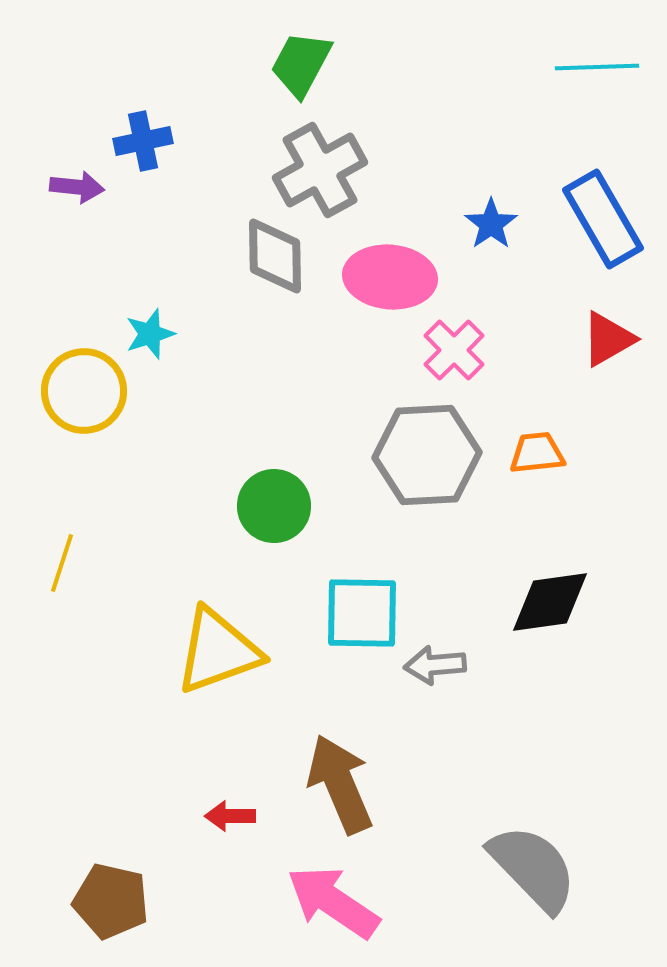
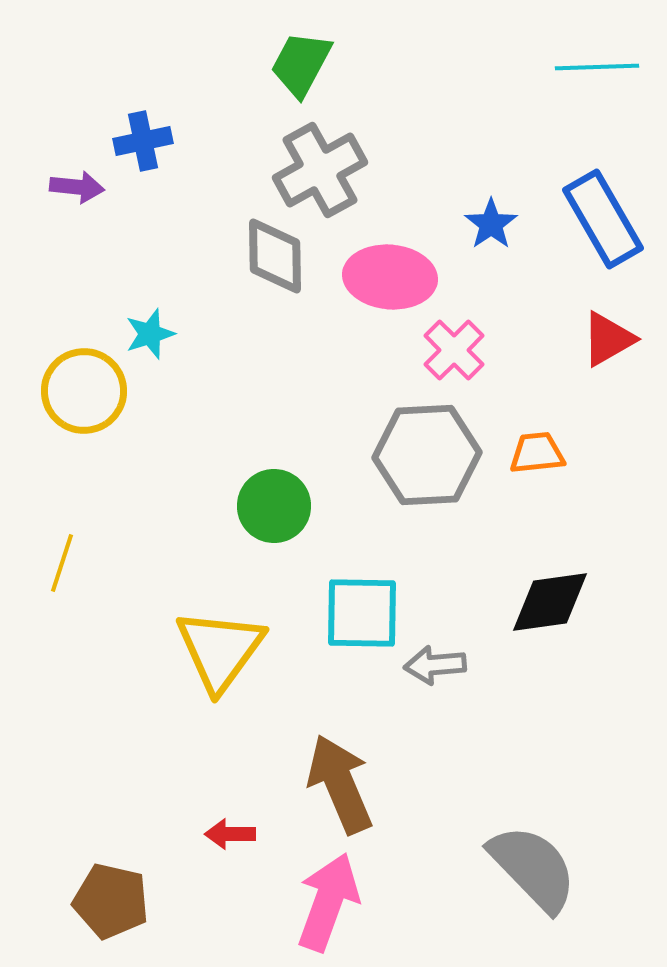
yellow triangle: moved 2 px right, 1 px up; rotated 34 degrees counterclockwise
red arrow: moved 18 px down
pink arrow: moved 5 px left; rotated 76 degrees clockwise
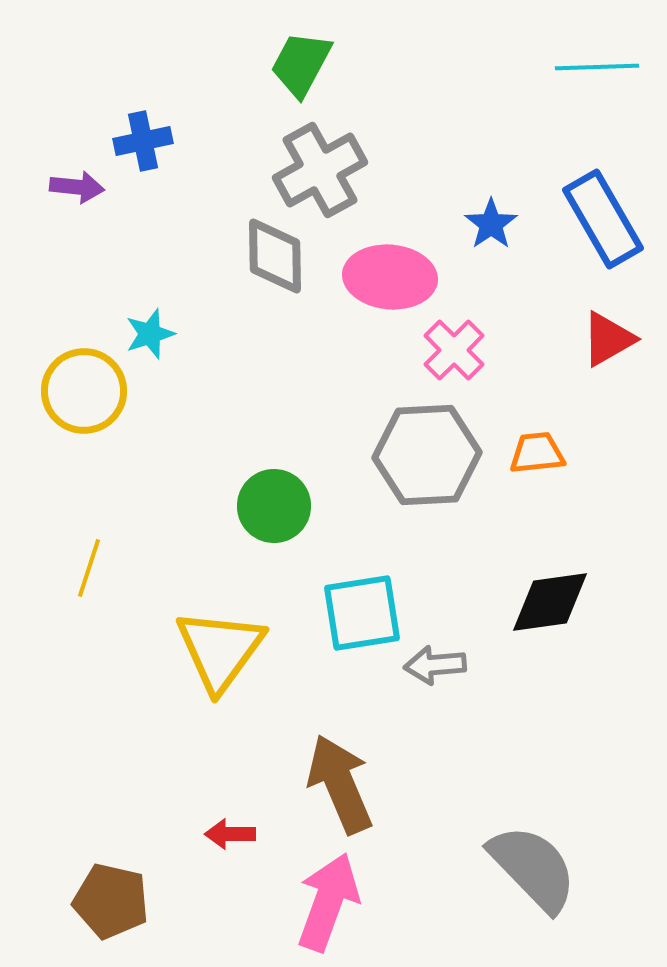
yellow line: moved 27 px right, 5 px down
cyan square: rotated 10 degrees counterclockwise
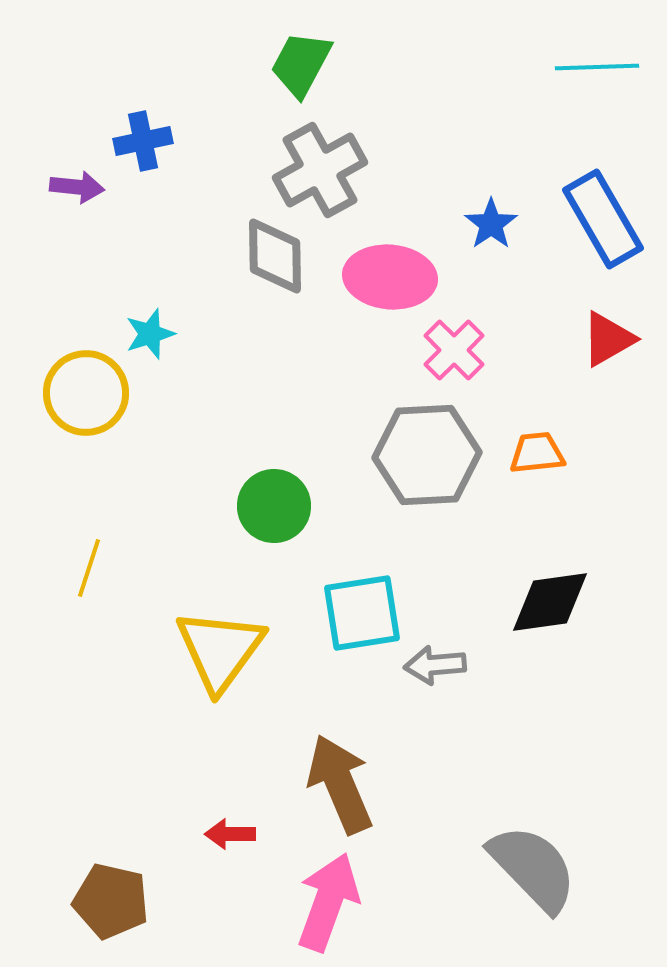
yellow circle: moved 2 px right, 2 px down
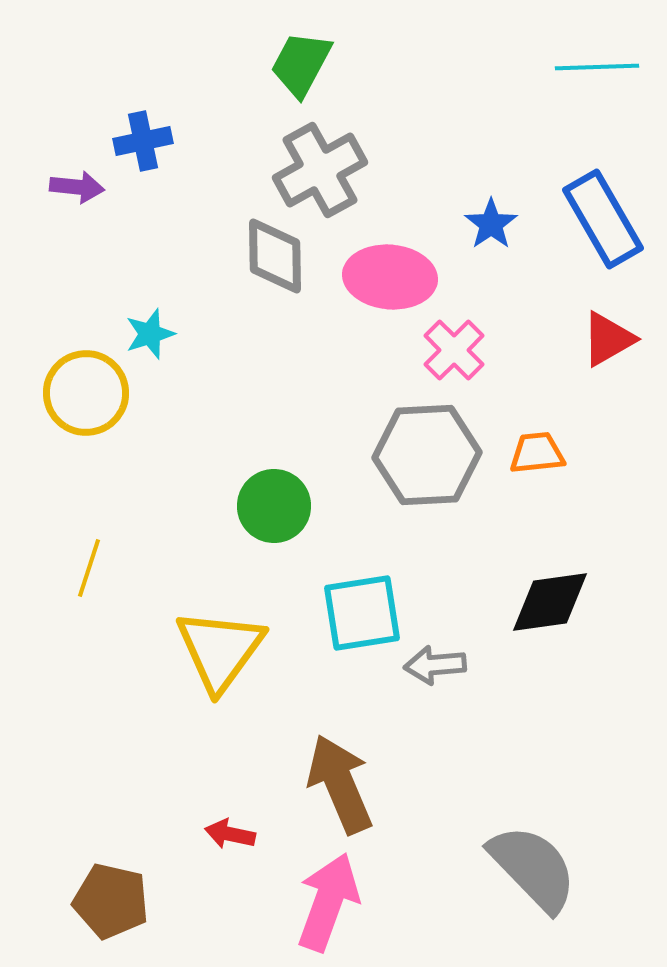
red arrow: rotated 12 degrees clockwise
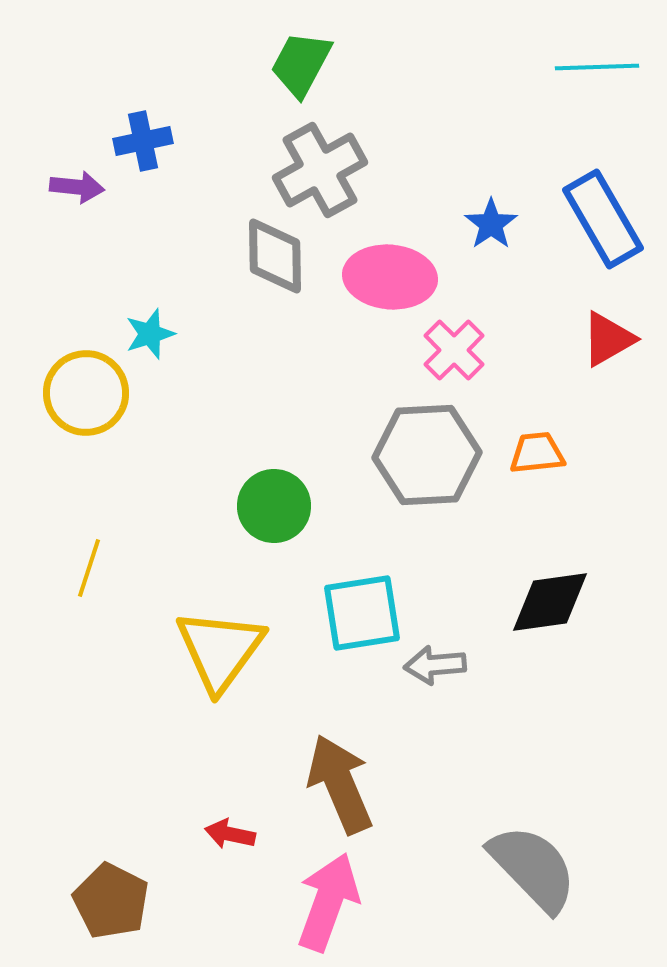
brown pentagon: rotated 14 degrees clockwise
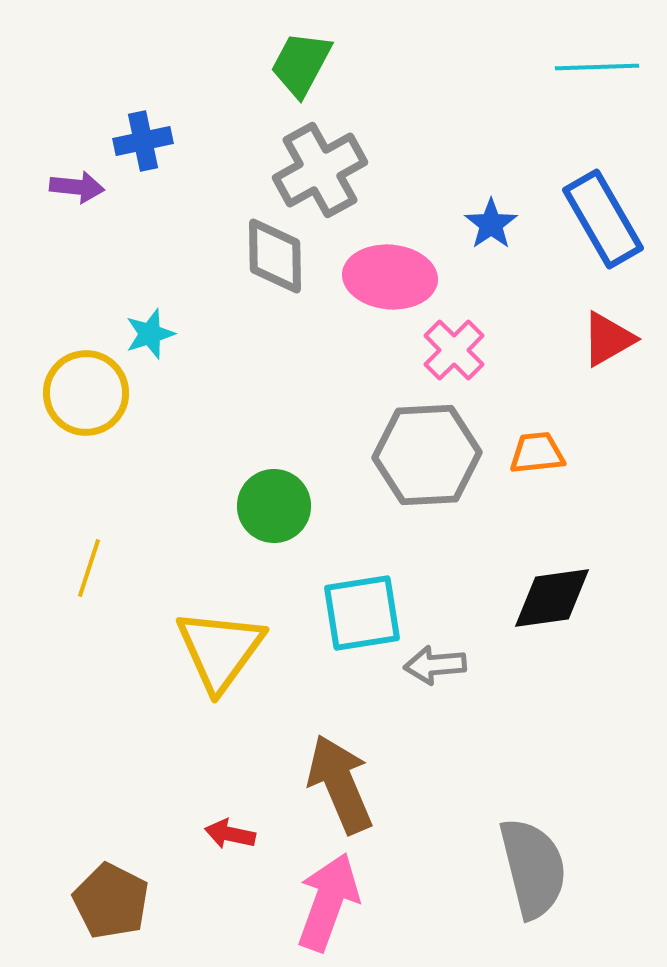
black diamond: moved 2 px right, 4 px up
gray semicircle: rotated 30 degrees clockwise
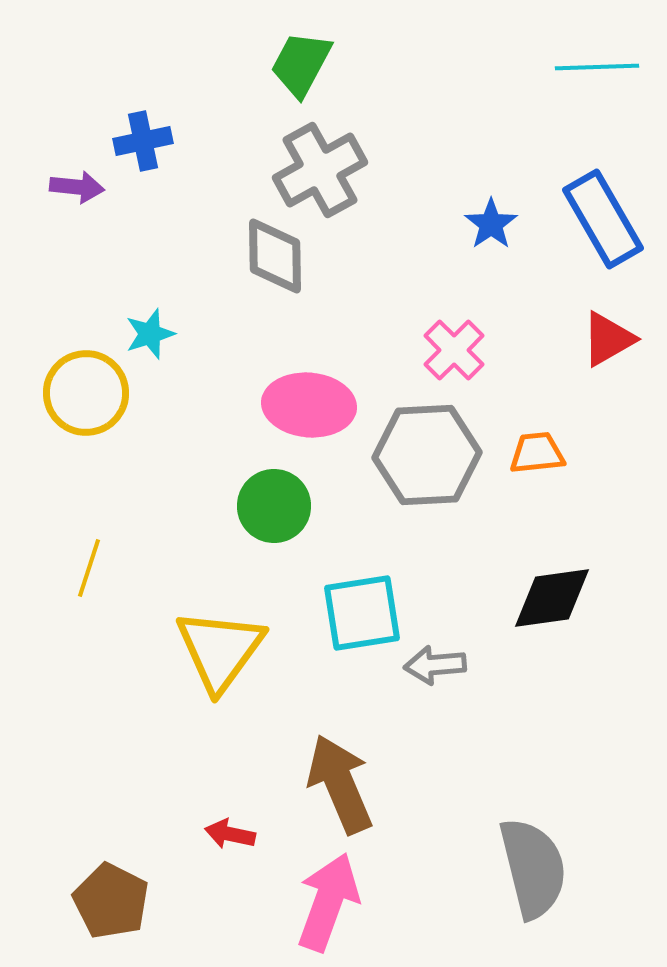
pink ellipse: moved 81 px left, 128 px down
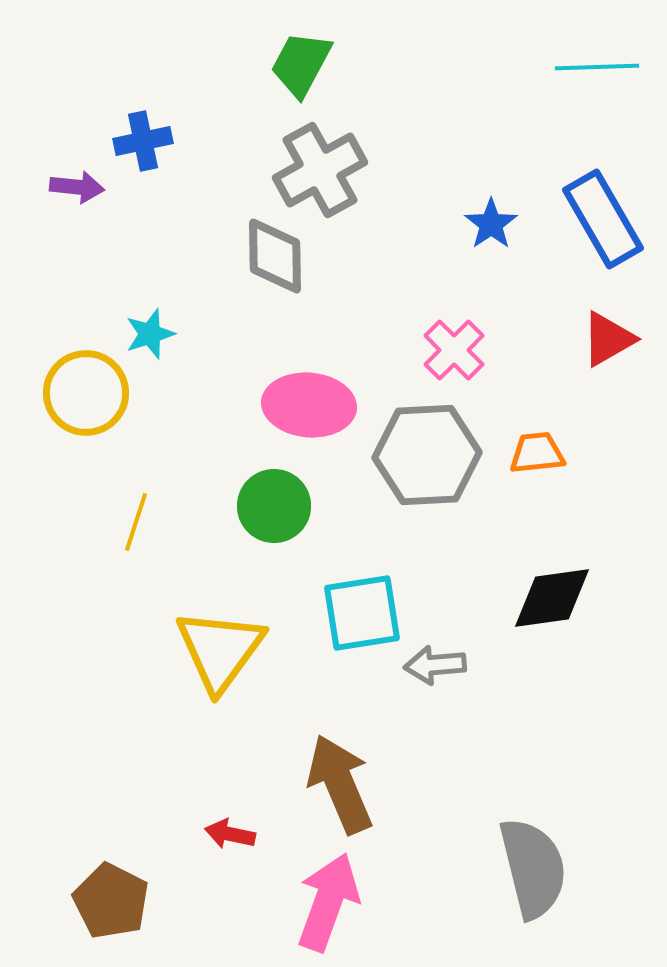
yellow line: moved 47 px right, 46 px up
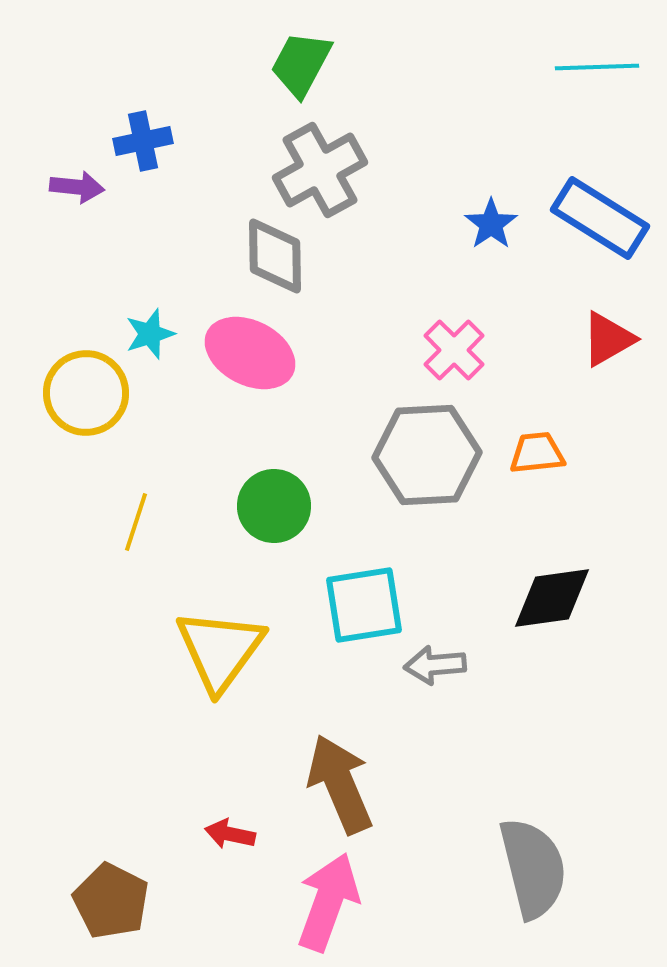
blue rectangle: moved 3 px left, 1 px up; rotated 28 degrees counterclockwise
pink ellipse: moved 59 px left, 52 px up; rotated 22 degrees clockwise
cyan square: moved 2 px right, 8 px up
